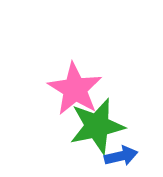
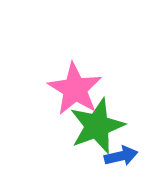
green star: rotated 8 degrees counterclockwise
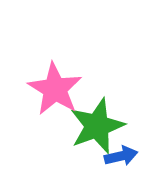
pink star: moved 20 px left
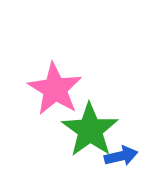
green star: moved 7 px left, 4 px down; rotated 16 degrees counterclockwise
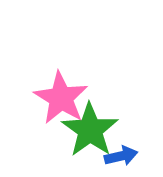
pink star: moved 6 px right, 9 px down
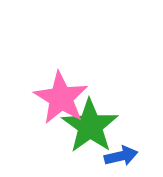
green star: moved 4 px up
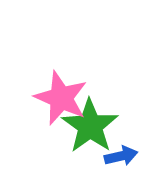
pink star: rotated 8 degrees counterclockwise
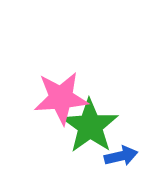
pink star: rotated 28 degrees counterclockwise
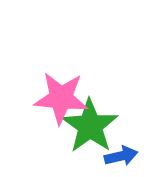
pink star: rotated 10 degrees clockwise
